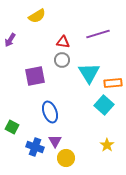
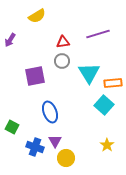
red triangle: rotated 16 degrees counterclockwise
gray circle: moved 1 px down
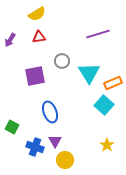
yellow semicircle: moved 2 px up
red triangle: moved 24 px left, 5 px up
orange rectangle: rotated 18 degrees counterclockwise
yellow circle: moved 1 px left, 2 px down
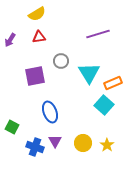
gray circle: moved 1 px left
yellow circle: moved 18 px right, 17 px up
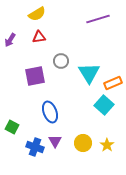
purple line: moved 15 px up
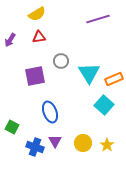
orange rectangle: moved 1 px right, 4 px up
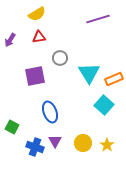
gray circle: moved 1 px left, 3 px up
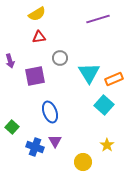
purple arrow: moved 21 px down; rotated 48 degrees counterclockwise
green square: rotated 16 degrees clockwise
yellow circle: moved 19 px down
